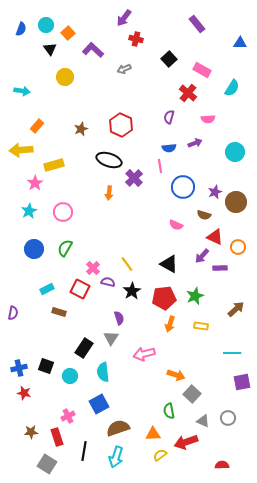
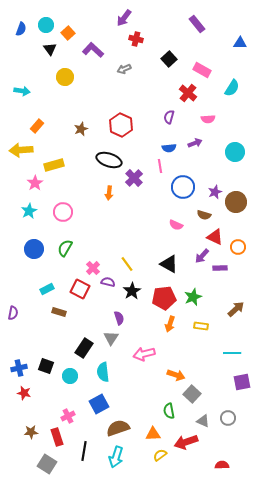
green star at (195, 296): moved 2 px left, 1 px down
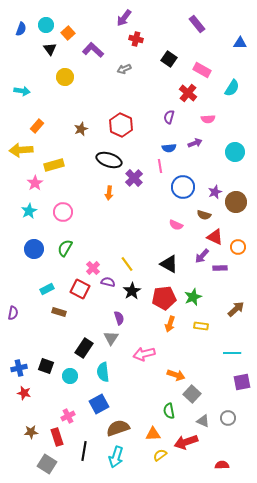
black square at (169, 59): rotated 14 degrees counterclockwise
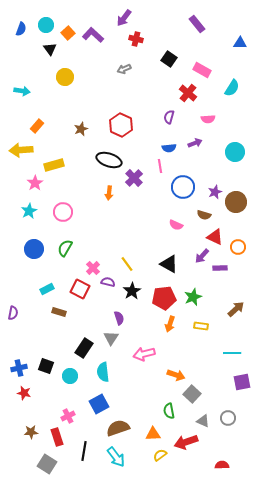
purple L-shape at (93, 50): moved 15 px up
cyan arrow at (116, 457): rotated 55 degrees counterclockwise
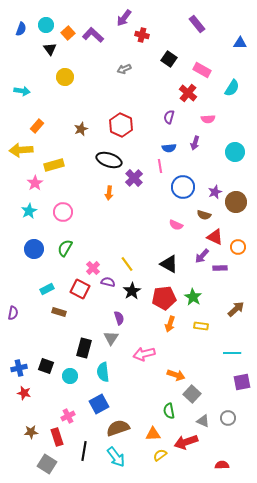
red cross at (136, 39): moved 6 px right, 4 px up
purple arrow at (195, 143): rotated 128 degrees clockwise
green star at (193, 297): rotated 18 degrees counterclockwise
black rectangle at (84, 348): rotated 18 degrees counterclockwise
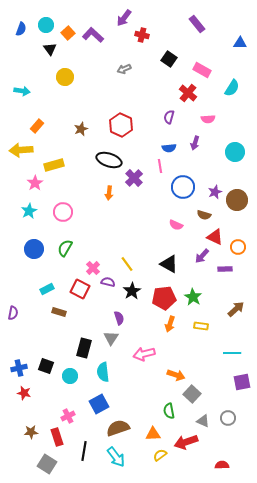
brown circle at (236, 202): moved 1 px right, 2 px up
purple rectangle at (220, 268): moved 5 px right, 1 px down
